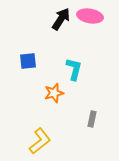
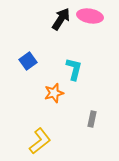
blue square: rotated 30 degrees counterclockwise
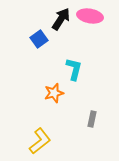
blue square: moved 11 px right, 22 px up
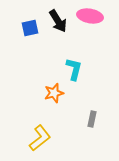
black arrow: moved 3 px left, 2 px down; rotated 115 degrees clockwise
blue square: moved 9 px left, 11 px up; rotated 24 degrees clockwise
yellow L-shape: moved 3 px up
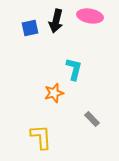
black arrow: moved 2 px left; rotated 45 degrees clockwise
gray rectangle: rotated 56 degrees counterclockwise
yellow L-shape: moved 1 px right, 1 px up; rotated 56 degrees counterclockwise
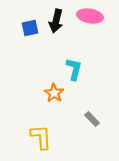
orange star: rotated 24 degrees counterclockwise
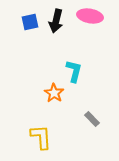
blue square: moved 6 px up
cyan L-shape: moved 2 px down
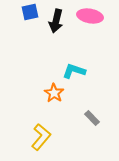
blue square: moved 10 px up
cyan L-shape: rotated 85 degrees counterclockwise
gray rectangle: moved 1 px up
yellow L-shape: rotated 44 degrees clockwise
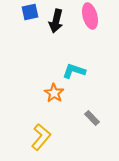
pink ellipse: rotated 65 degrees clockwise
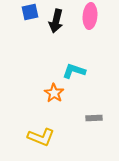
pink ellipse: rotated 20 degrees clockwise
gray rectangle: moved 2 px right; rotated 49 degrees counterclockwise
yellow L-shape: rotated 72 degrees clockwise
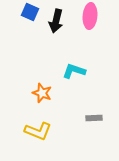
blue square: rotated 36 degrees clockwise
orange star: moved 12 px left; rotated 12 degrees counterclockwise
yellow L-shape: moved 3 px left, 6 px up
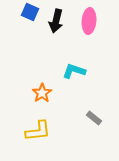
pink ellipse: moved 1 px left, 5 px down
orange star: rotated 18 degrees clockwise
gray rectangle: rotated 42 degrees clockwise
yellow L-shape: rotated 28 degrees counterclockwise
